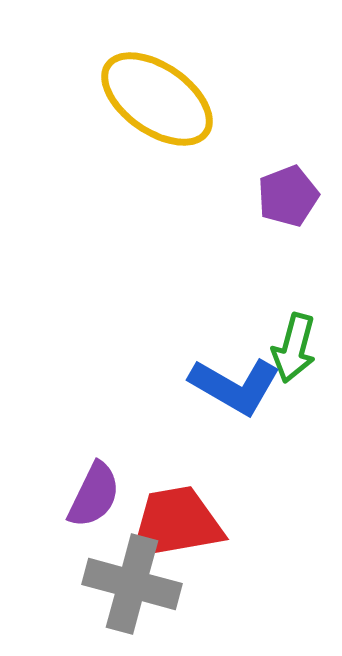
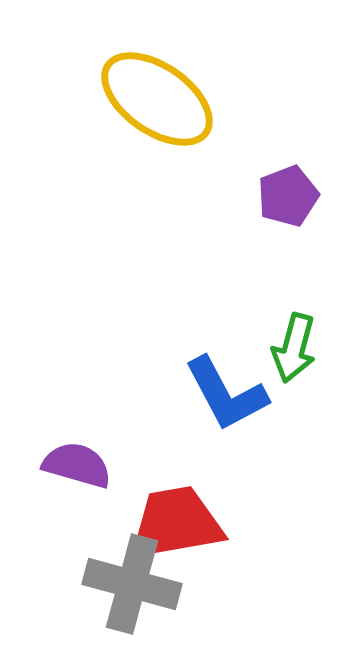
blue L-shape: moved 9 px left, 8 px down; rotated 32 degrees clockwise
purple semicircle: moved 17 px left, 30 px up; rotated 100 degrees counterclockwise
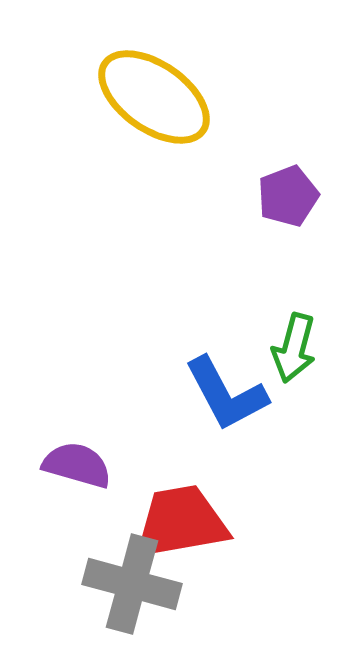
yellow ellipse: moved 3 px left, 2 px up
red trapezoid: moved 5 px right, 1 px up
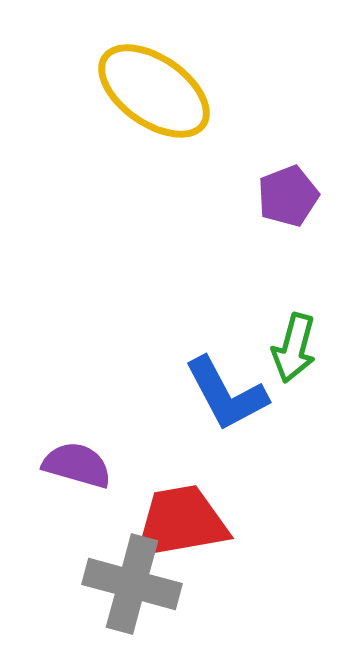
yellow ellipse: moved 6 px up
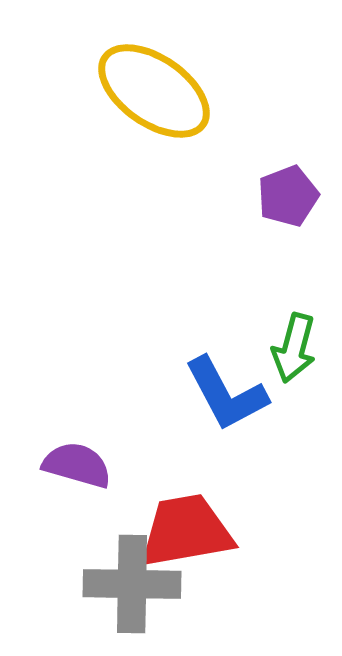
red trapezoid: moved 5 px right, 9 px down
gray cross: rotated 14 degrees counterclockwise
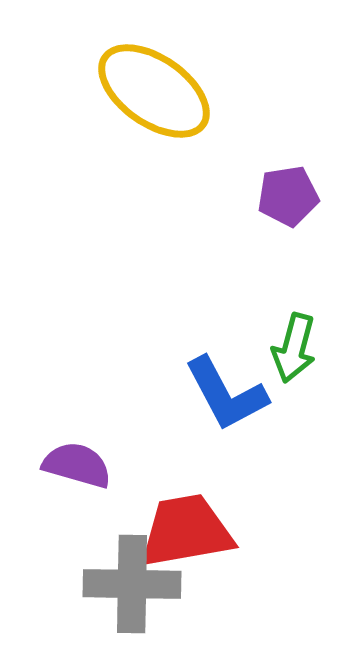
purple pentagon: rotated 12 degrees clockwise
